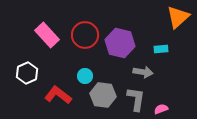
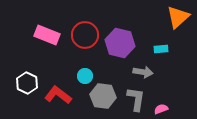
pink rectangle: rotated 25 degrees counterclockwise
white hexagon: moved 10 px down; rotated 10 degrees counterclockwise
gray hexagon: moved 1 px down
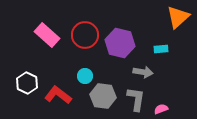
pink rectangle: rotated 20 degrees clockwise
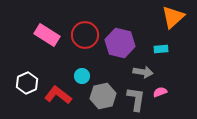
orange triangle: moved 5 px left
pink rectangle: rotated 10 degrees counterclockwise
cyan circle: moved 3 px left
white hexagon: rotated 10 degrees clockwise
gray hexagon: rotated 20 degrees counterclockwise
pink semicircle: moved 1 px left, 17 px up
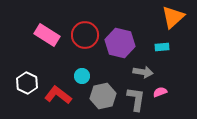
cyan rectangle: moved 1 px right, 2 px up
white hexagon: rotated 10 degrees counterclockwise
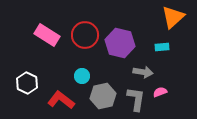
red L-shape: moved 3 px right, 5 px down
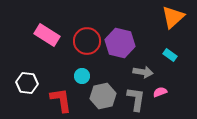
red circle: moved 2 px right, 6 px down
cyan rectangle: moved 8 px right, 8 px down; rotated 40 degrees clockwise
white hexagon: rotated 20 degrees counterclockwise
red L-shape: rotated 44 degrees clockwise
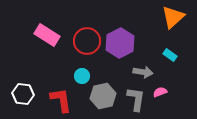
purple hexagon: rotated 20 degrees clockwise
white hexagon: moved 4 px left, 11 px down
